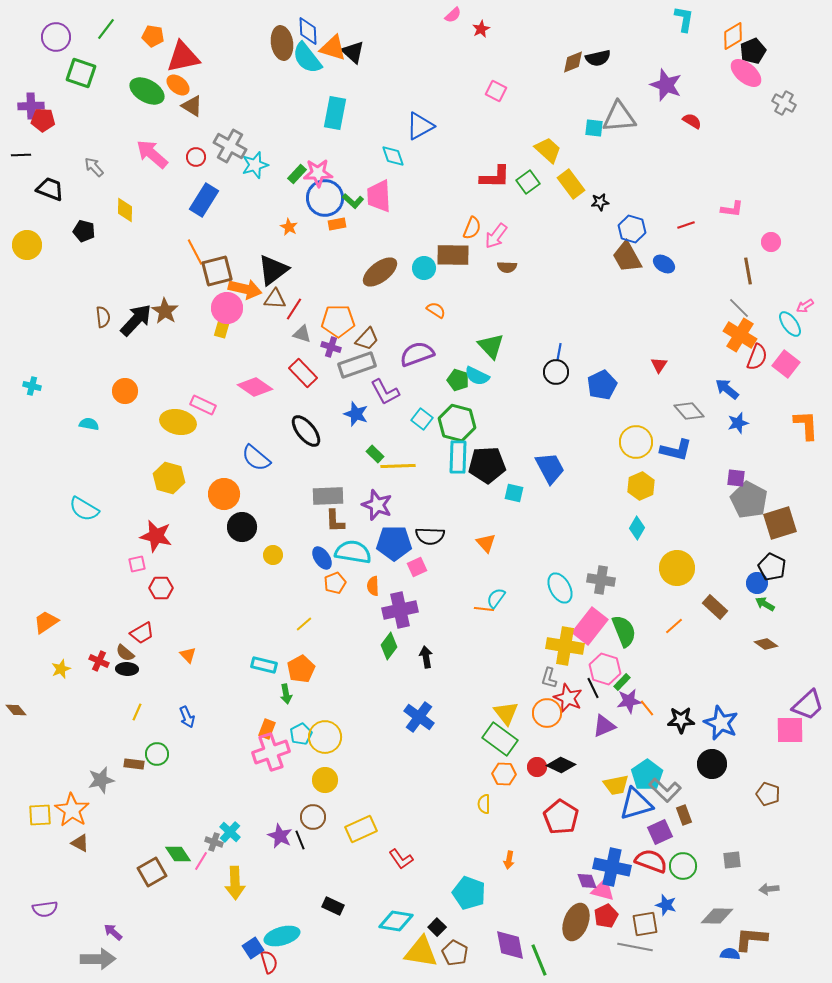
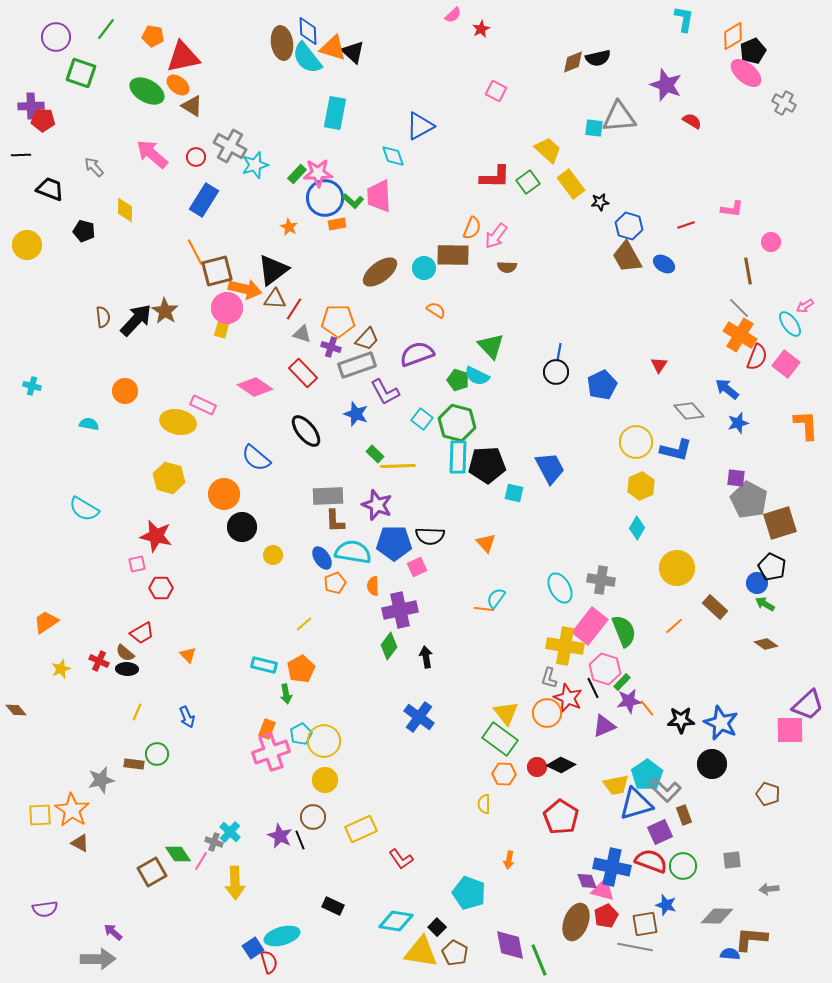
blue hexagon at (632, 229): moved 3 px left, 3 px up
yellow circle at (325, 737): moved 1 px left, 4 px down
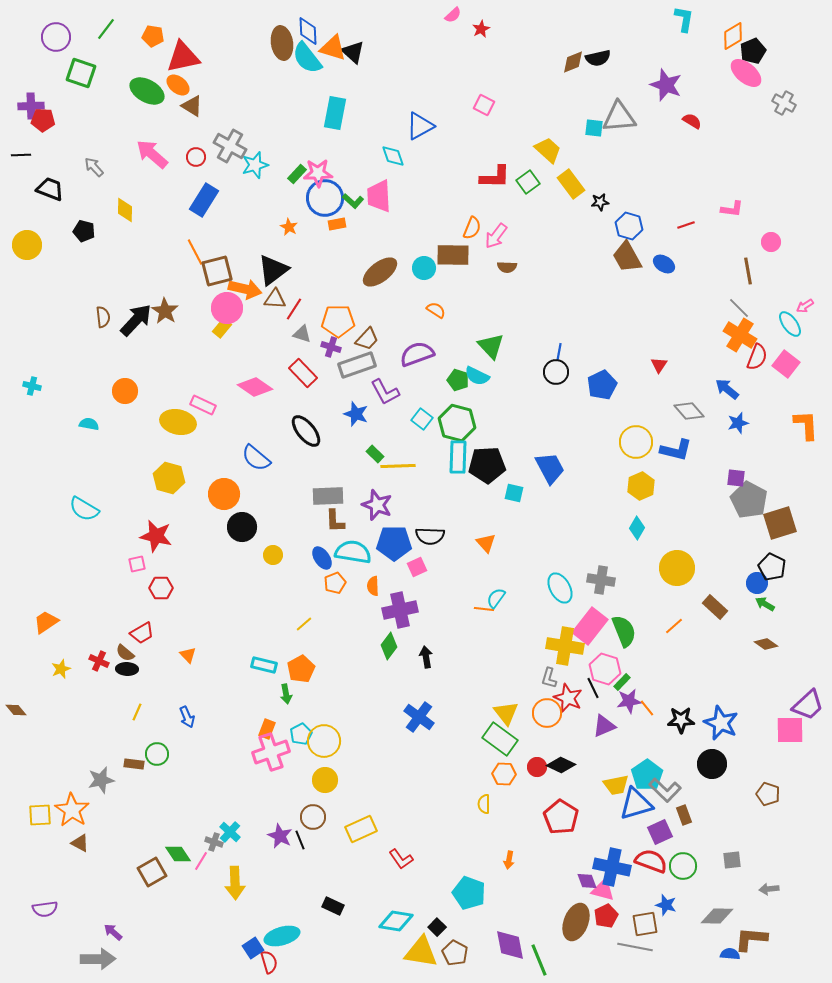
pink square at (496, 91): moved 12 px left, 14 px down
yellow rectangle at (222, 328): rotated 24 degrees clockwise
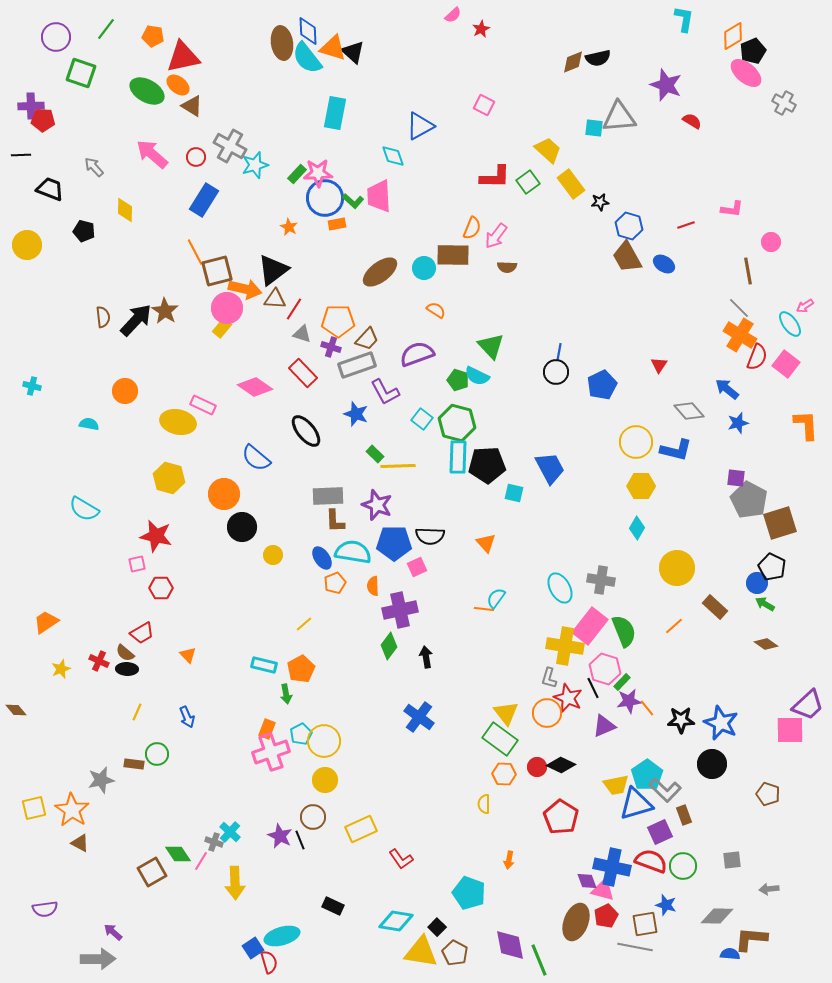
yellow hexagon at (641, 486): rotated 24 degrees clockwise
yellow square at (40, 815): moved 6 px left, 7 px up; rotated 10 degrees counterclockwise
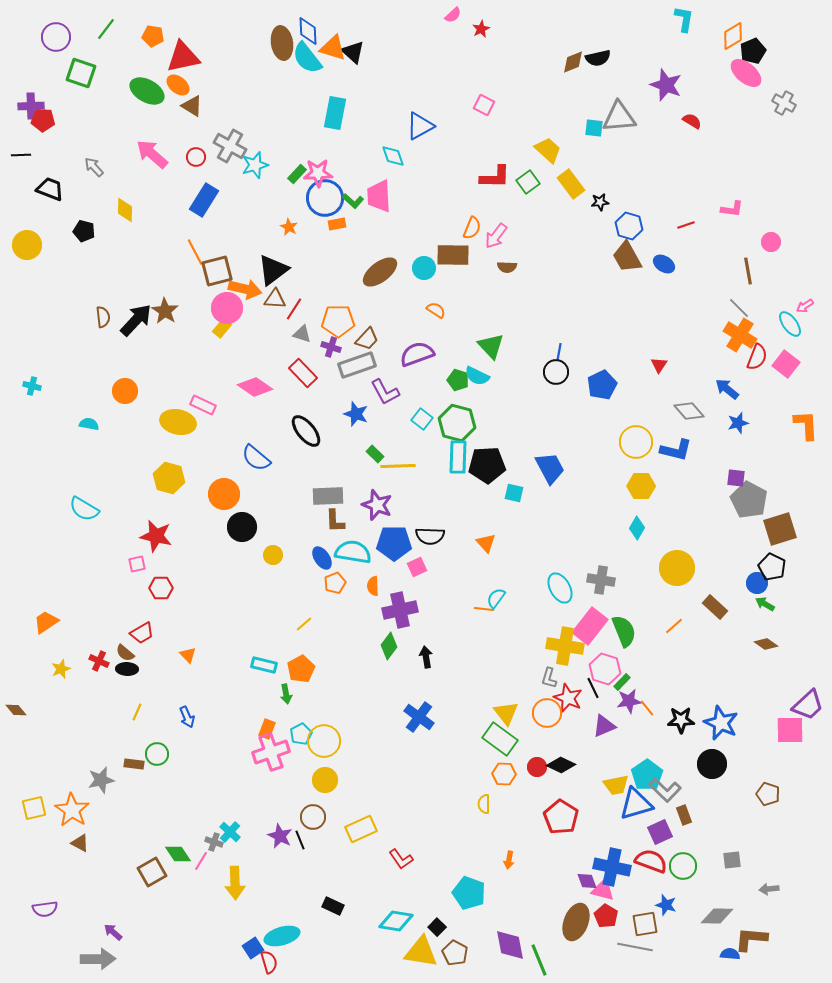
brown square at (780, 523): moved 6 px down
red pentagon at (606, 916): rotated 15 degrees counterclockwise
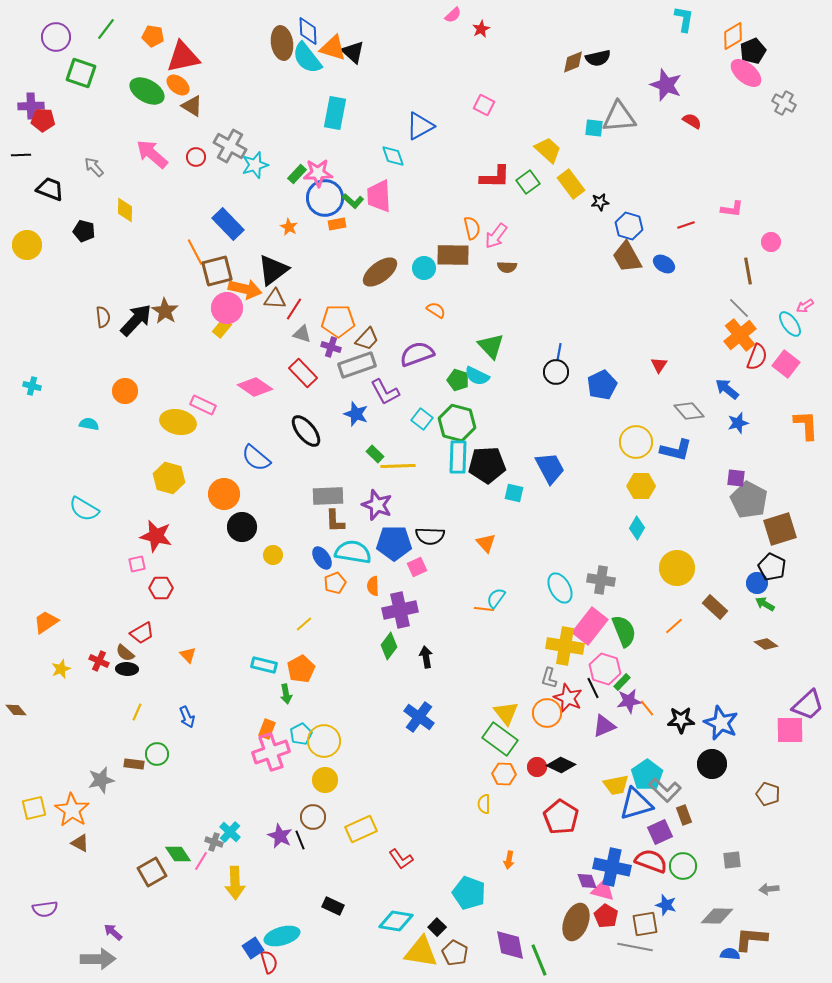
blue rectangle at (204, 200): moved 24 px right, 24 px down; rotated 76 degrees counterclockwise
orange semicircle at (472, 228): rotated 35 degrees counterclockwise
orange cross at (740, 335): rotated 20 degrees clockwise
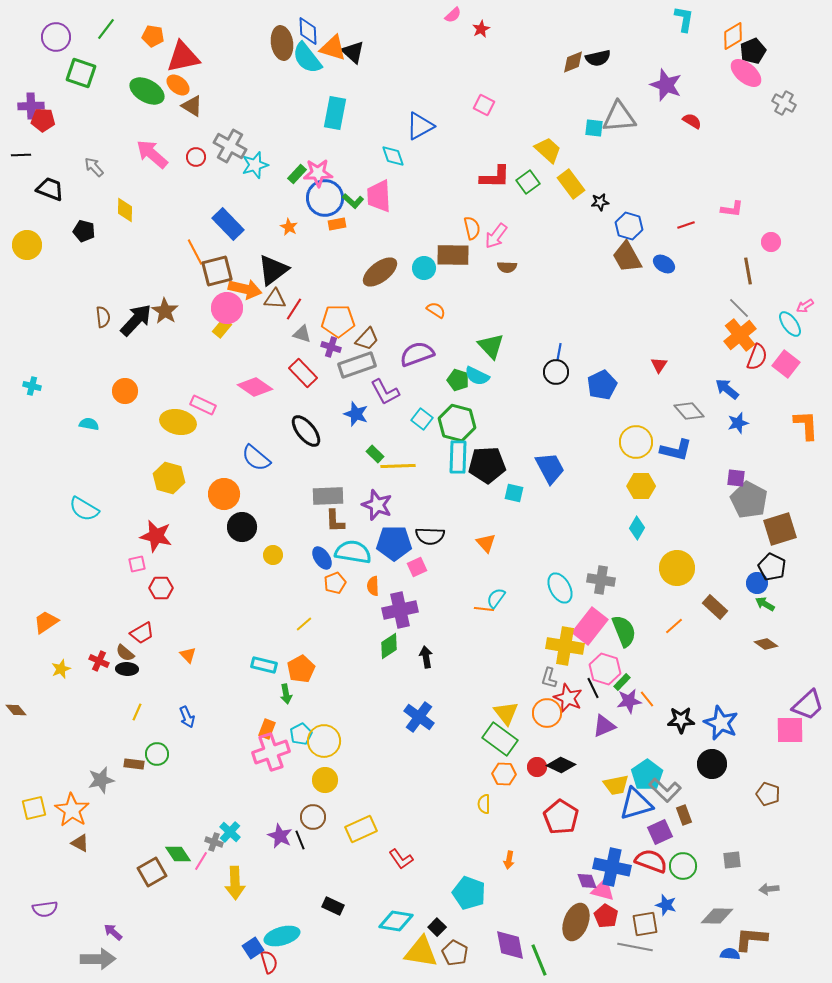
green diamond at (389, 646): rotated 20 degrees clockwise
orange line at (647, 708): moved 9 px up
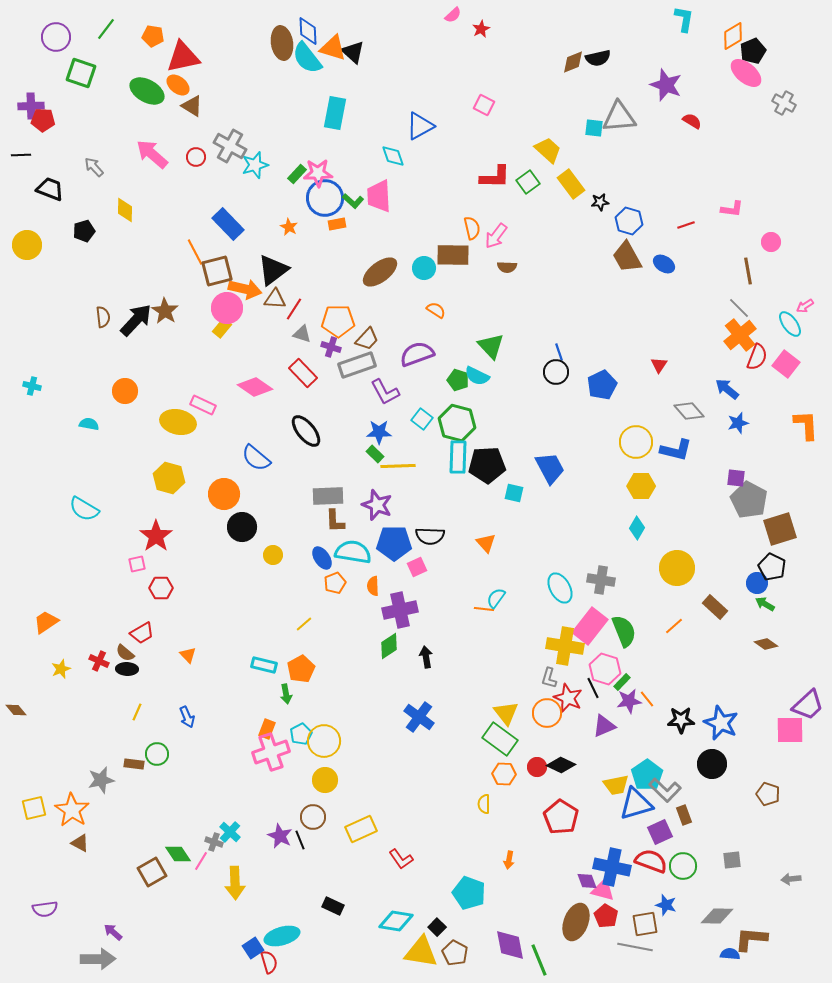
blue hexagon at (629, 226): moved 5 px up
black pentagon at (84, 231): rotated 30 degrees counterclockwise
blue line at (559, 352): rotated 30 degrees counterclockwise
blue star at (356, 414): moved 23 px right, 18 px down; rotated 20 degrees counterclockwise
red star at (156, 536): rotated 24 degrees clockwise
gray arrow at (769, 889): moved 22 px right, 10 px up
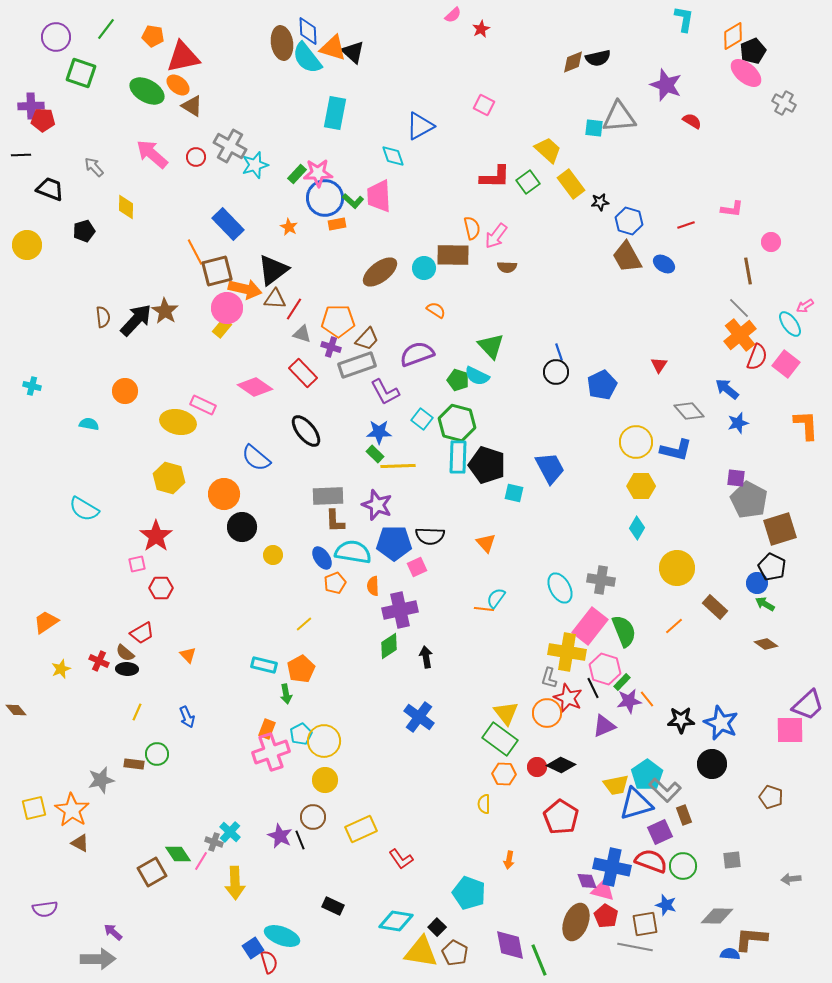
yellow diamond at (125, 210): moved 1 px right, 3 px up
black pentagon at (487, 465): rotated 21 degrees clockwise
yellow cross at (565, 646): moved 2 px right, 6 px down
brown pentagon at (768, 794): moved 3 px right, 3 px down
cyan ellipse at (282, 936): rotated 36 degrees clockwise
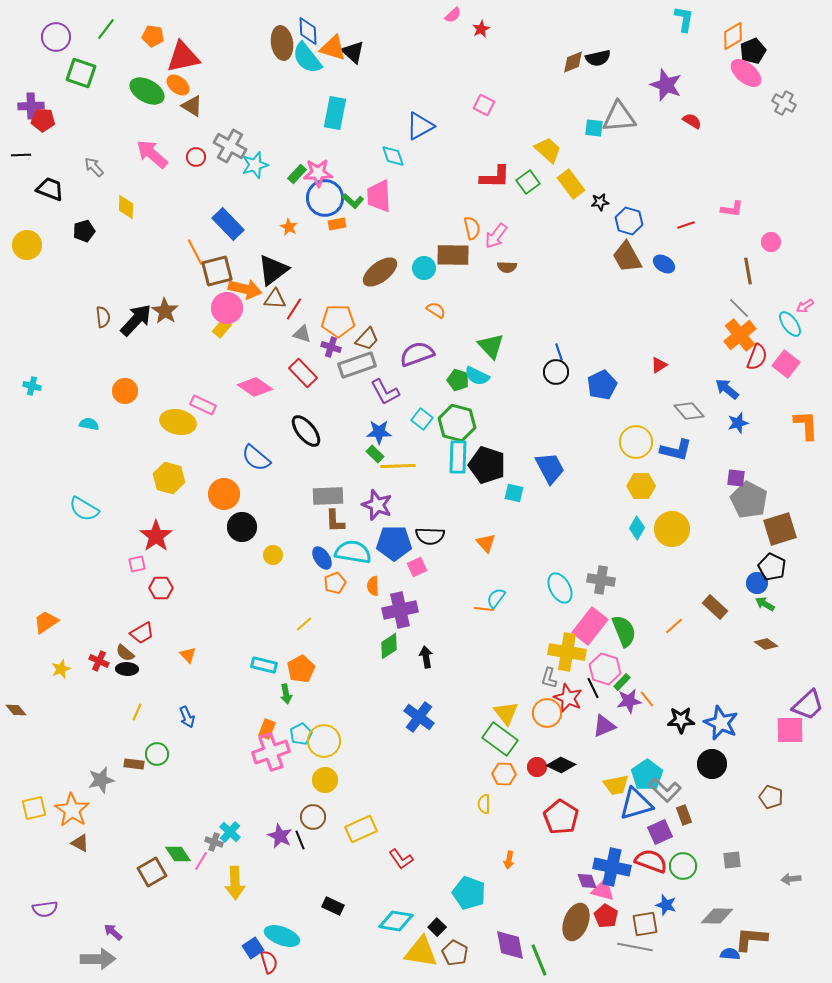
red triangle at (659, 365): rotated 24 degrees clockwise
yellow circle at (677, 568): moved 5 px left, 39 px up
